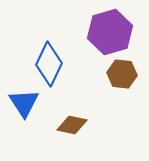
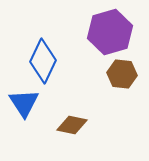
blue diamond: moved 6 px left, 3 px up
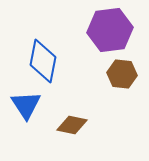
purple hexagon: moved 2 px up; rotated 9 degrees clockwise
blue diamond: rotated 15 degrees counterclockwise
blue triangle: moved 2 px right, 2 px down
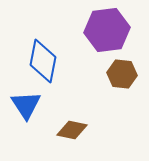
purple hexagon: moved 3 px left
brown diamond: moved 5 px down
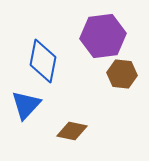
purple hexagon: moved 4 px left, 6 px down
blue triangle: rotated 16 degrees clockwise
brown diamond: moved 1 px down
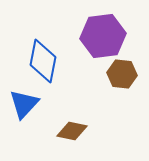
blue triangle: moved 2 px left, 1 px up
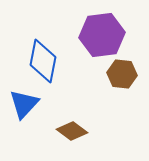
purple hexagon: moved 1 px left, 1 px up
brown diamond: rotated 24 degrees clockwise
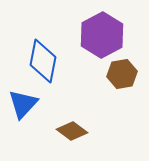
purple hexagon: rotated 21 degrees counterclockwise
brown hexagon: rotated 16 degrees counterclockwise
blue triangle: moved 1 px left
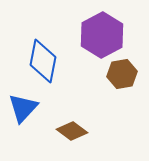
blue triangle: moved 4 px down
